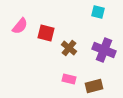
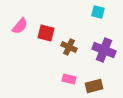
brown cross: moved 1 px up; rotated 14 degrees counterclockwise
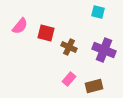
pink rectangle: rotated 64 degrees counterclockwise
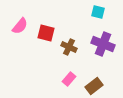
purple cross: moved 1 px left, 6 px up
brown rectangle: rotated 24 degrees counterclockwise
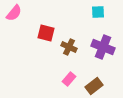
cyan square: rotated 16 degrees counterclockwise
pink semicircle: moved 6 px left, 13 px up
purple cross: moved 3 px down
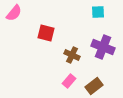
brown cross: moved 3 px right, 8 px down
pink rectangle: moved 2 px down
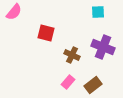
pink semicircle: moved 1 px up
pink rectangle: moved 1 px left, 1 px down
brown rectangle: moved 1 px left, 1 px up
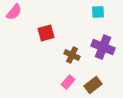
red square: rotated 30 degrees counterclockwise
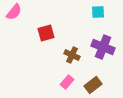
pink rectangle: moved 1 px left
